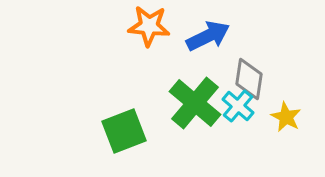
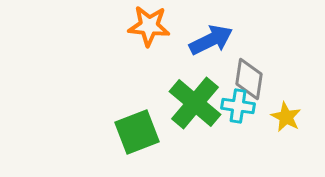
blue arrow: moved 3 px right, 4 px down
cyan cross: rotated 32 degrees counterclockwise
green square: moved 13 px right, 1 px down
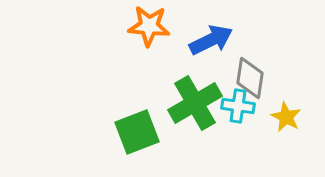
gray diamond: moved 1 px right, 1 px up
green cross: rotated 20 degrees clockwise
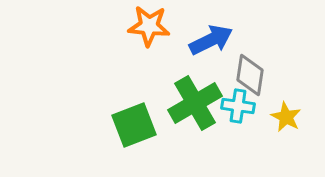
gray diamond: moved 3 px up
green square: moved 3 px left, 7 px up
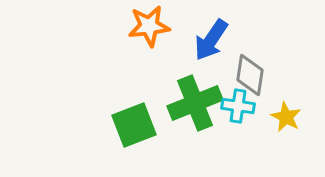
orange star: rotated 12 degrees counterclockwise
blue arrow: rotated 150 degrees clockwise
green cross: rotated 8 degrees clockwise
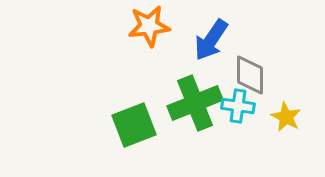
gray diamond: rotated 9 degrees counterclockwise
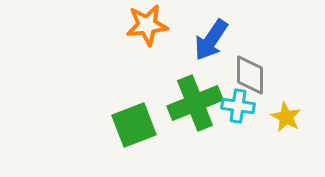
orange star: moved 2 px left, 1 px up
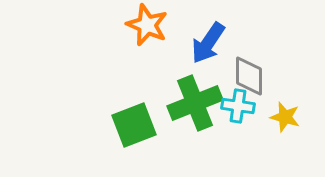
orange star: rotated 30 degrees clockwise
blue arrow: moved 3 px left, 3 px down
gray diamond: moved 1 px left, 1 px down
yellow star: moved 1 px left; rotated 12 degrees counterclockwise
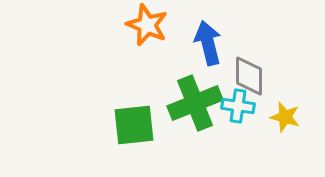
blue arrow: rotated 132 degrees clockwise
green square: rotated 15 degrees clockwise
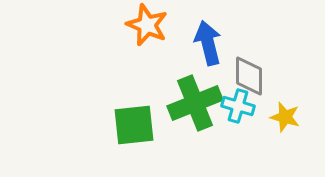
cyan cross: rotated 8 degrees clockwise
